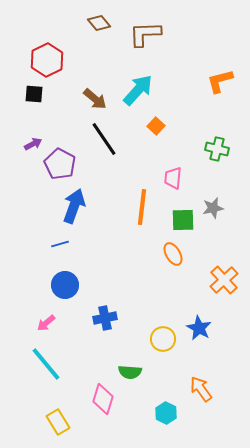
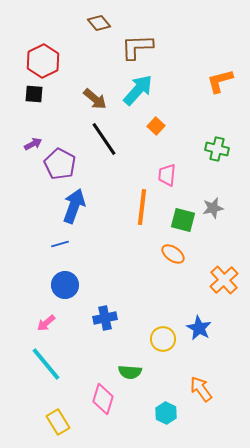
brown L-shape: moved 8 px left, 13 px down
red hexagon: moved 4 px left, 1 px down
pink trapezoid: moved 6 px left, 3 px up
green square: rotated 15 degrees clockwise
orange ellipse: rotated 25 degrees counterclockwise
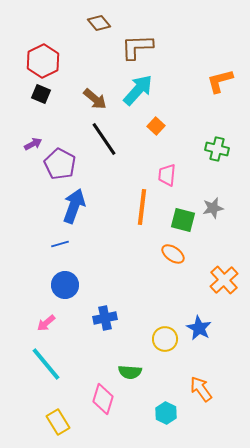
black square: moved 7 px right; rotated 18 degrees clockwise
yellow circle: moved 2 px right
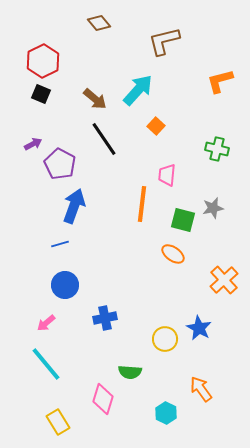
brown L-shape: moved 27 px right, 6 px up; rotated 12 degrees counterclockwise
orange line: moved 3 px up
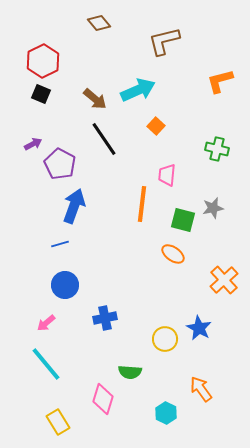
cyan arrow: rotated 24 degrees clockwise
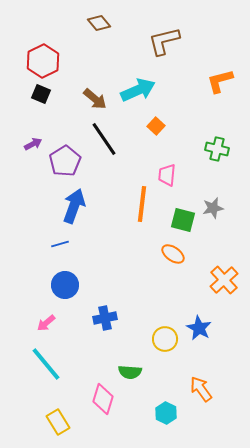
purple pentagon: moved 5 px right, 3 px up; rotated 12 degrees clockwise
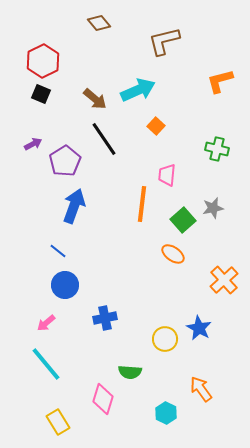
green square: rotated 35 degrees clockwise
blue line: moved 2 px left, 7 px down; rotated 54 degrees clockwise
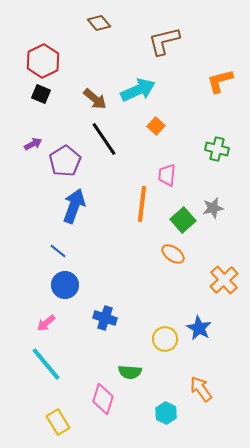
blue cross: rotated 30 degrees clockwise
